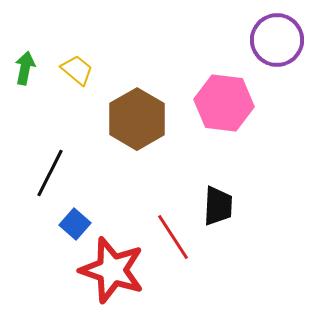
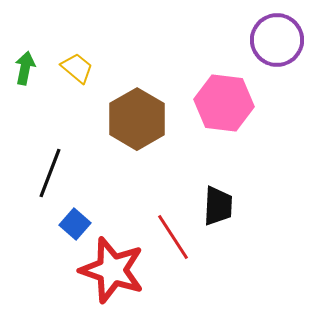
yellow trapezoid: moved 2 px up
black line: rotated 6 degrees counterclockwise
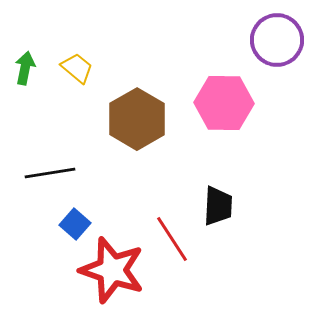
pink hexagon: rotated 6 degrees counterclockwise
black line: rotated 60 degrees clockwise
red line: moved 1 px left, 2 px down
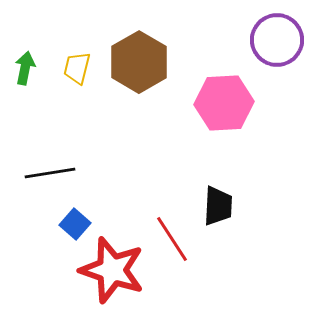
yellow trapezoid: rotated 116 degrees counterclockwise
pink hexagon: rotated 4 degrees counterclockwise
brown hexagon: moved 2 px right, 57 px up
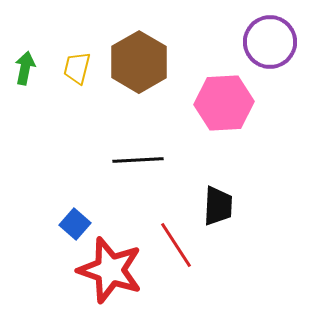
purple circle: moved 7 px left, 2 px down
black line: moved 88 px right, 13 px up; rotated 6 degrees clockwise
red line: moved 4 px right, 6 px down
red star: moved 2 px left
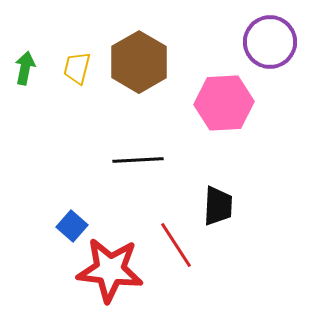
blue square: moved 3 px left, 2 px down
red star: rotated 12 degrees counterclockwise
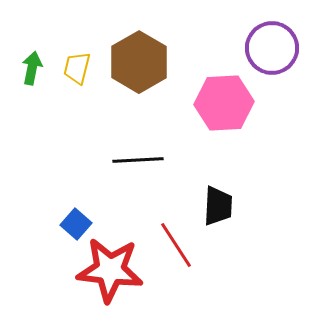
purple circle: moved 2 px right, 6 px down
green arrow: moved 7 px right
blue square: moved 4 px right, 2 px up
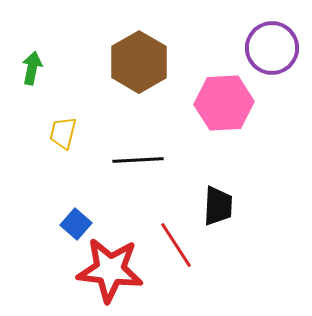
yellow trapezoid: moved 14 px left, 65 px down
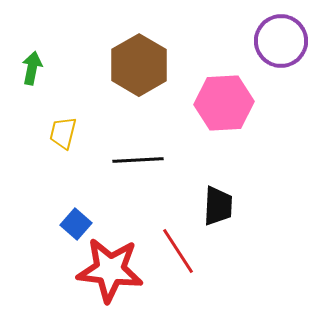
purple circle: moved 9 px right, 7 px up
brown hexagon: moved 3 px down
red line: moved 2 px right, 6 px down
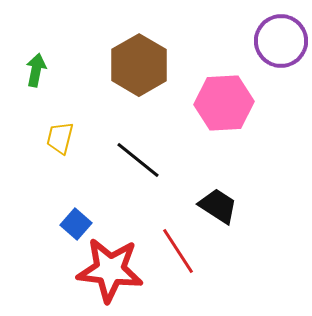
green arrow: moved 4 px right, 2 px down
yellow trapezoid: moved 3 px left, 5 px down
black line: rotated 42 degrees clockwise
black trapezoid: rotated 60 degrees counterclockwise
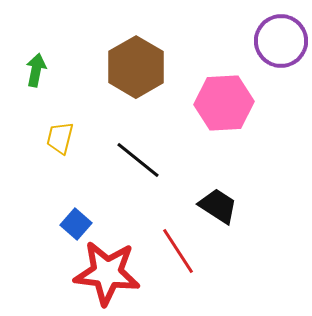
brown hexagon: moved 3 px left, 2 px down
red star: moved 3 px left, 3 px down
